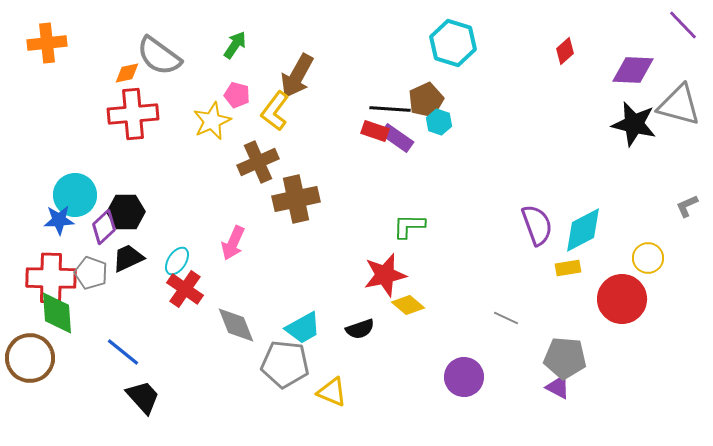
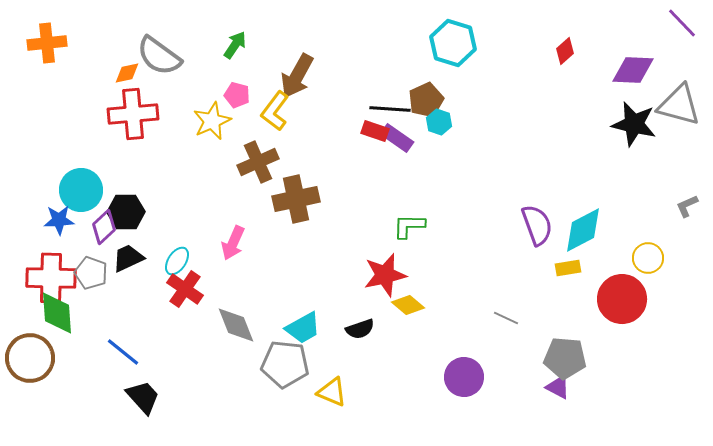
purple line at (683, 25): moved 1 px left, 2 px up
cyan circle at (75, 195): moved 6 px right, 5 px up
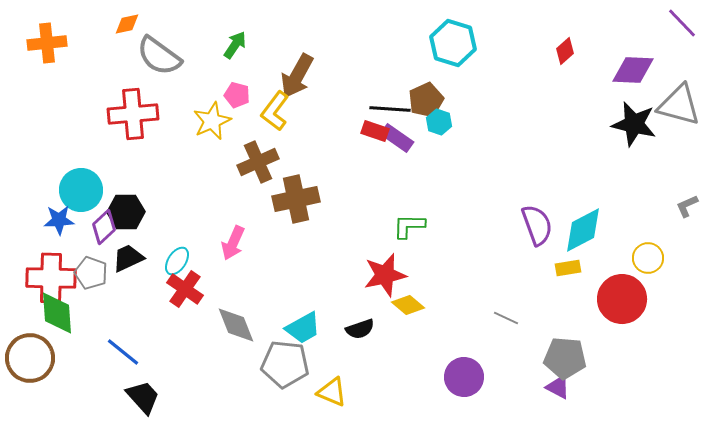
orange diamond at (127, 73): moved 49 px up
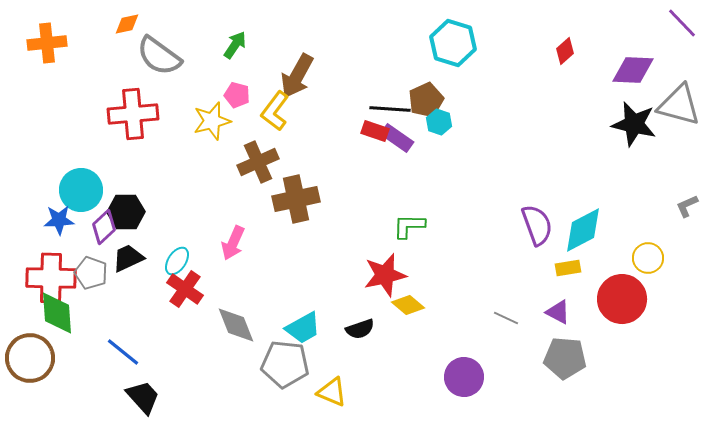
yellow star at (212, 121): rotated 9 degrees clockwise
purple triangle at (558, 387): moved 75 px up
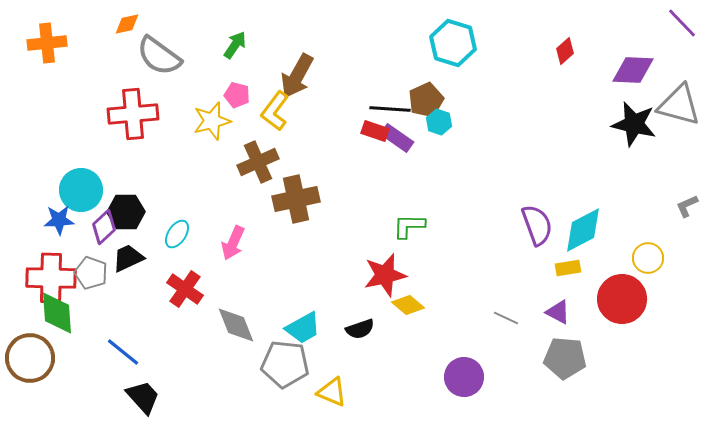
cyan ellipse at (177, 261): moved 27 px up
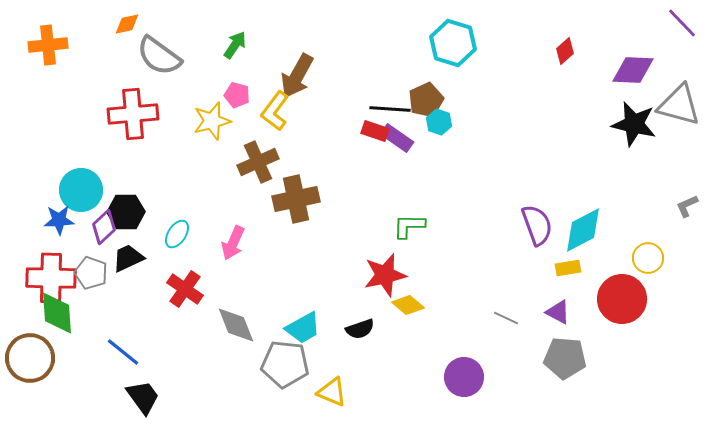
orange cross at (47, 43): moved 1 px right, 2 px down
black trapezoid at (143, 397): rotated 6 degrees clockwise
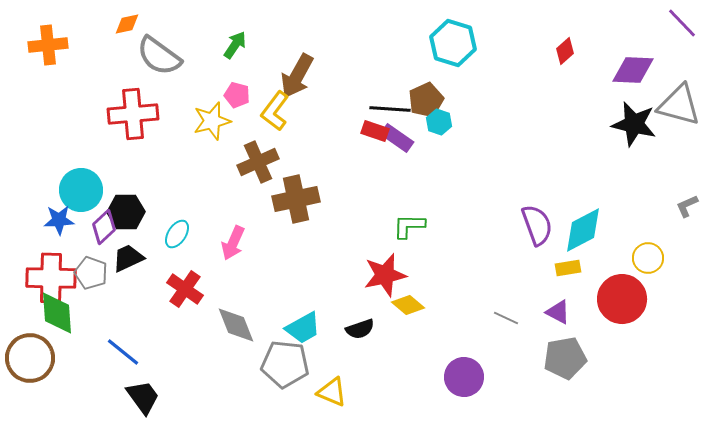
gray pentagon at (565, 358): rotated 15 degrees counterclockwise
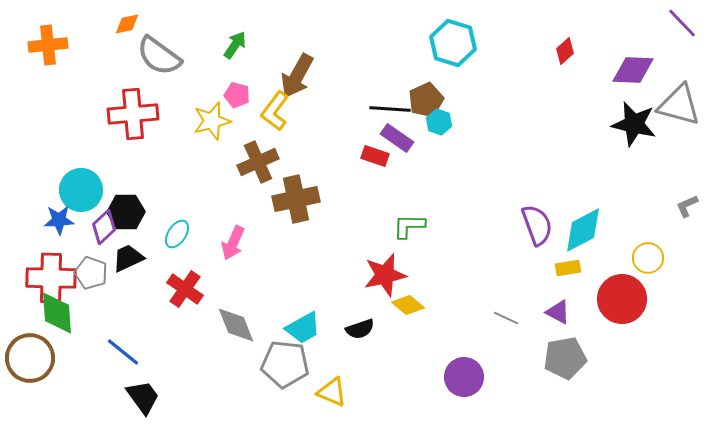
red rectangle at (375, 131): moved 25 px down
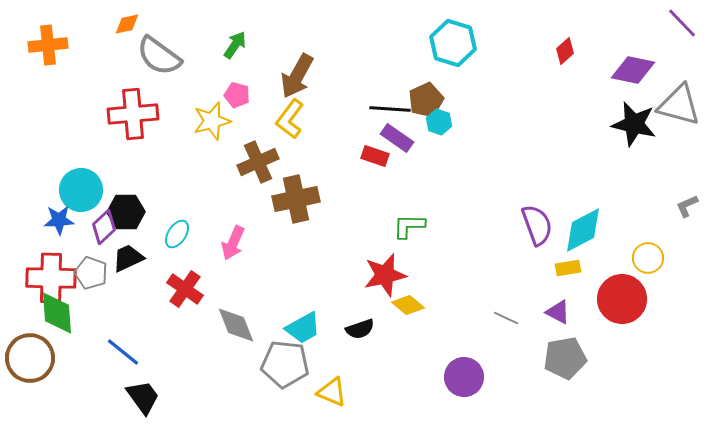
purple diamond at (633, 70): rotated 9 degrees clockwise
yellow L-shape at (275, 111): moved 15 px right, 8 px down
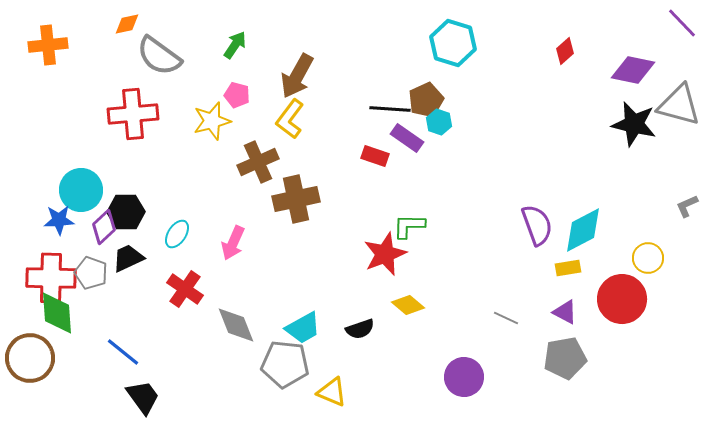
purple rectangle at (397, 138): moved 10 px right
red star at (385, 275): moved 21 px up; rotated 9 degrees counterclockwise
purple triangle at (558, 312): moved 7 px right
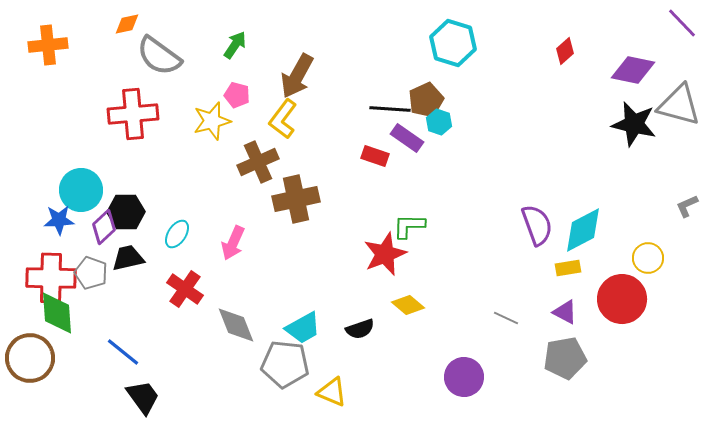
yellow L-shape at (290, 119): moved 7 px left
black trapezoid at (128, 258): rotated 12 degrees clockwise
